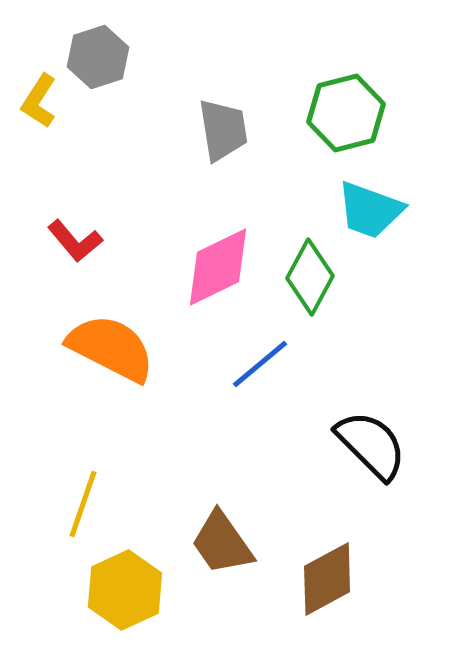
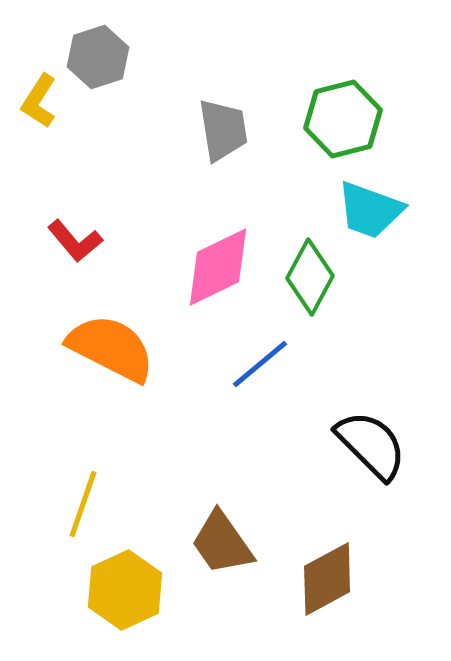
green hexagon: moved 3 px left, 6 px down
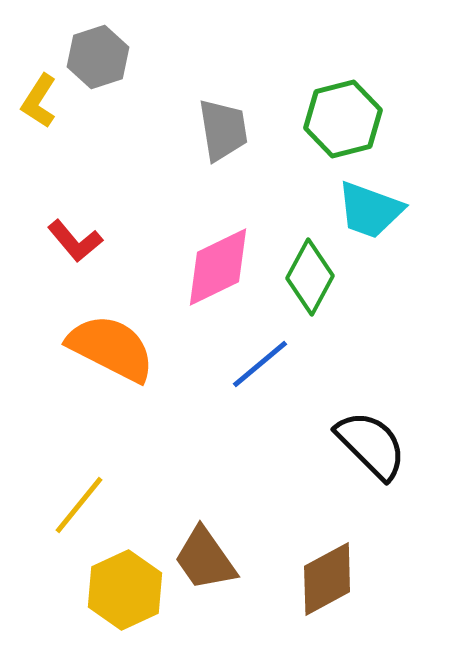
yellow line: moved 4 px left, 1 px down; rotated 20 degrees clockwise
brown trapezoid: moved 17 px left, 16 px down
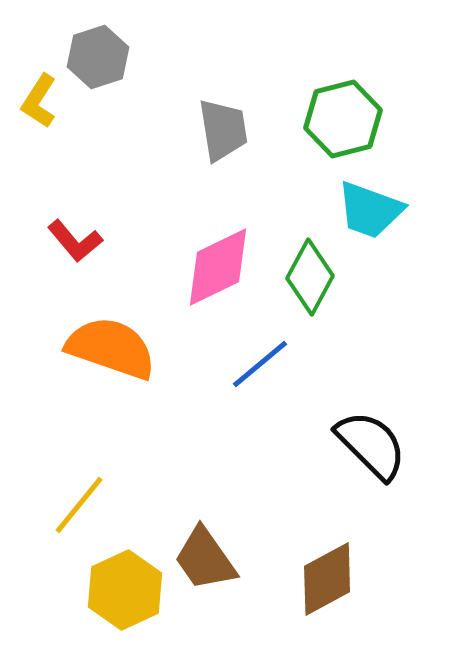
orange semicircle: rotated 8 degrees counterclockwise
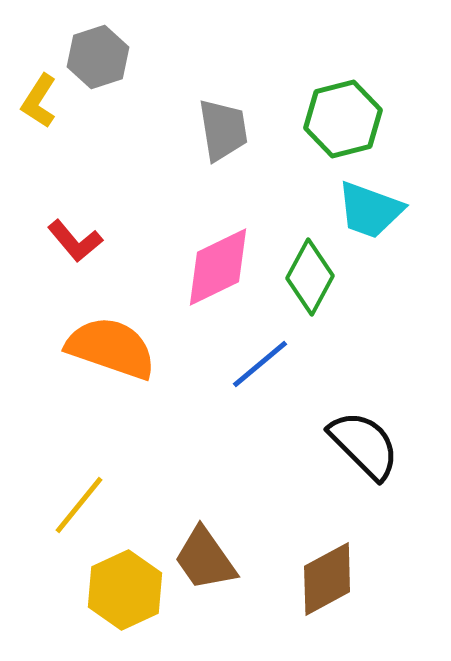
black semicircle: moved 7 px left
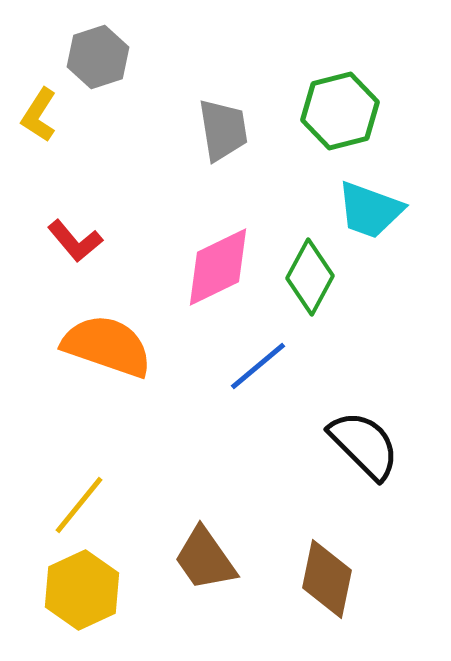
yellow L-shape: moved 14 px down
green hexagon: moved 3 px left, 8 px up
orange semicircle: moved 4 px left, 2 px up
blue line: moved 2 px left, 2 px down
brown diamond: rotated 50 degrees counterclockwise
yellow hexagon: moved 43 px left
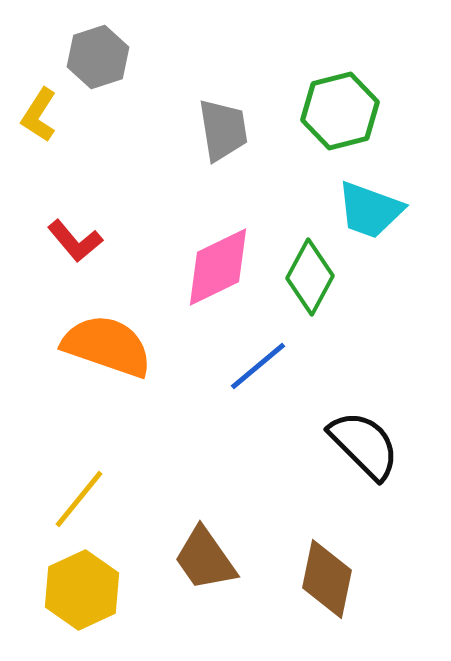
yellow line: moved 6 px up
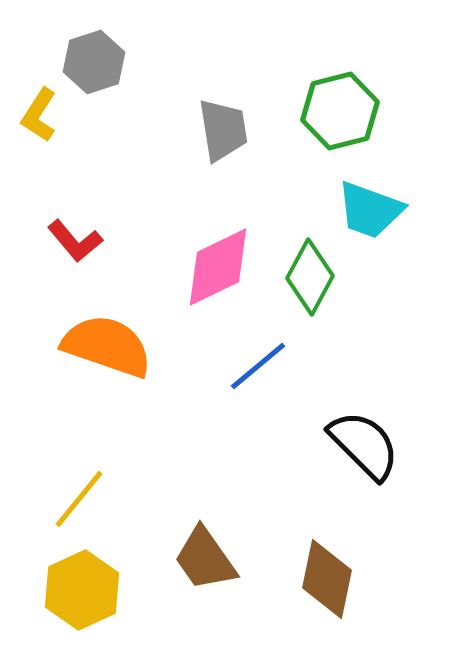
gray hexagon: moved 4 px left, 5 px down
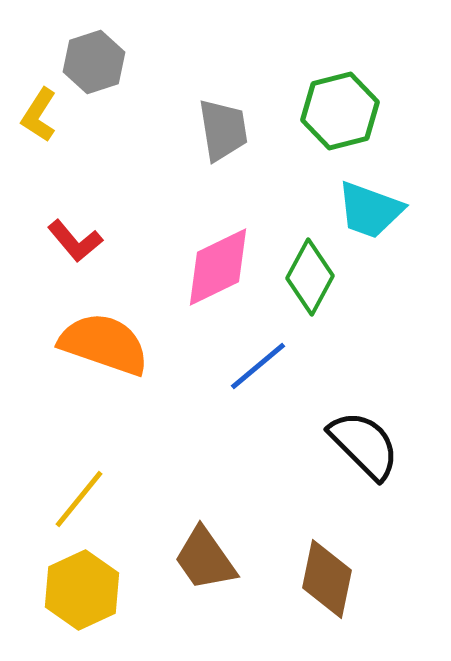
orange semicircle: moved 3 px left, 2 px up
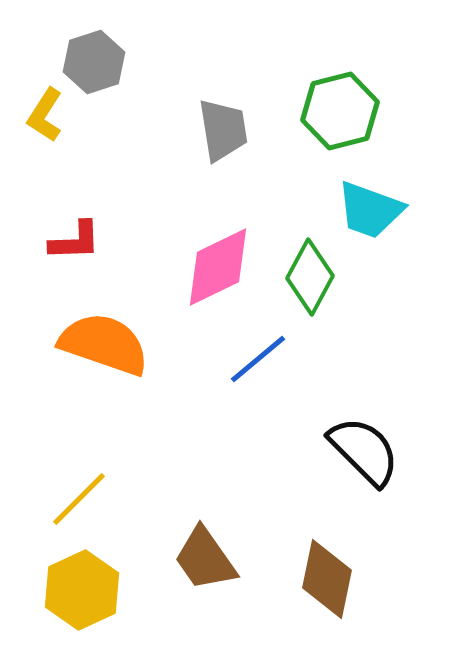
yellow L-shape: moved 6 px right
red L-shape: rotated 52 degrees counterclockwise
blue line: moved 7 px up
black semicircle: moved 6 px down
yellow line: rotated 6 degrees clockwise
